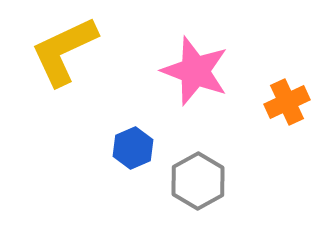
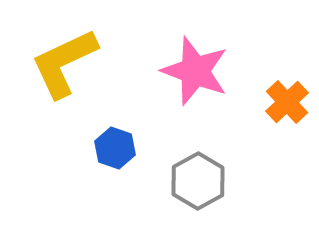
yellow L-shape: moved 12 px down
orange cross: rotated 18 degrees counterclockwise
blue hexagon: moved 18 px left; rotated 18 degrees counterclockwise
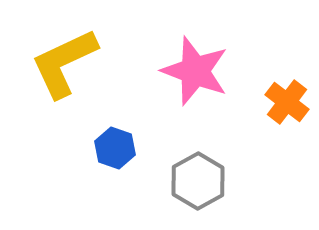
orange cross: rotated 9 degrees counterclockwise
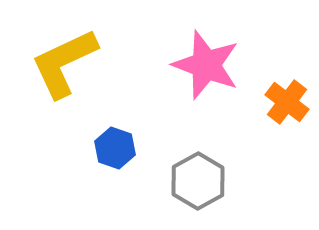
pink star: moved 11 px right, 6 px up
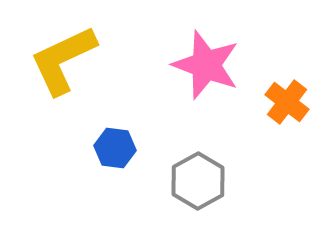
yellow L-shape: moved 1 px left, 3 px up
blue hexagon: rotated 12 degrees counterclockwise
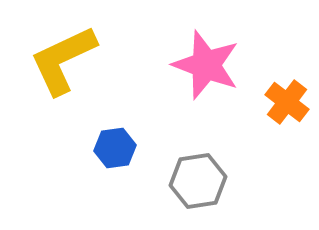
blue hexagon: rotated 15 degrees counterclockwise
gray hexagon: rotated 20 degrees clockwise
